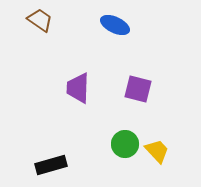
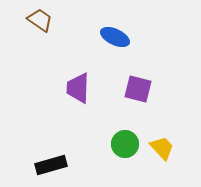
blue ellipse: moved 12 px down
yellow trapezoid: moved 5 px right, 3 px up
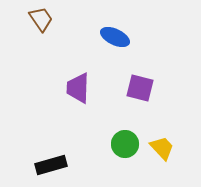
brown trapezoid: moved 1 px right, 1 px up; rotated 20 degrees clockwise
purple square: moved 2 px right, 1 px up
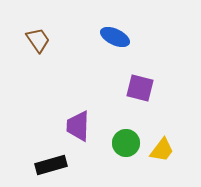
brown trapezoid: moved 3 px left, 21 px down
purple trapezoid: moved 38 px down
green circle: moved 1 px right, 1 px up
yellow trapezoid: moved 2 px down; rotated 80 degrees clockwise
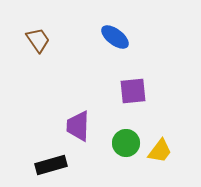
blue ellipse: rotated 12 degrees clockwise
purple square: moved 7 px left, 3 px down; rotated 20 degrees counterclockwise
yellow trapezoid: moved 2 px left, 1 px down
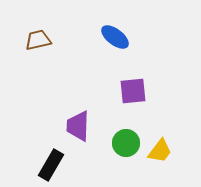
brown trapezoid: rotated 68 degrees counterclockwise
black rectangle: rotated 44 degrees counterclockwise
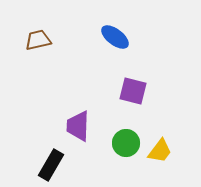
purple square: rotated 20 degrees clockwise
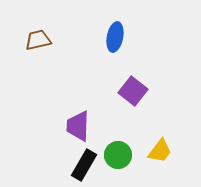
blue ellipse: rotated 64 degrees clockwise
purple square: rotated 24 degrees clockwise
green circle: moved 8 px left, 12 px down
black rectangle: moved 33 px right
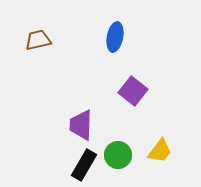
purple trapezoid: moved 3 px right, 1 px up
